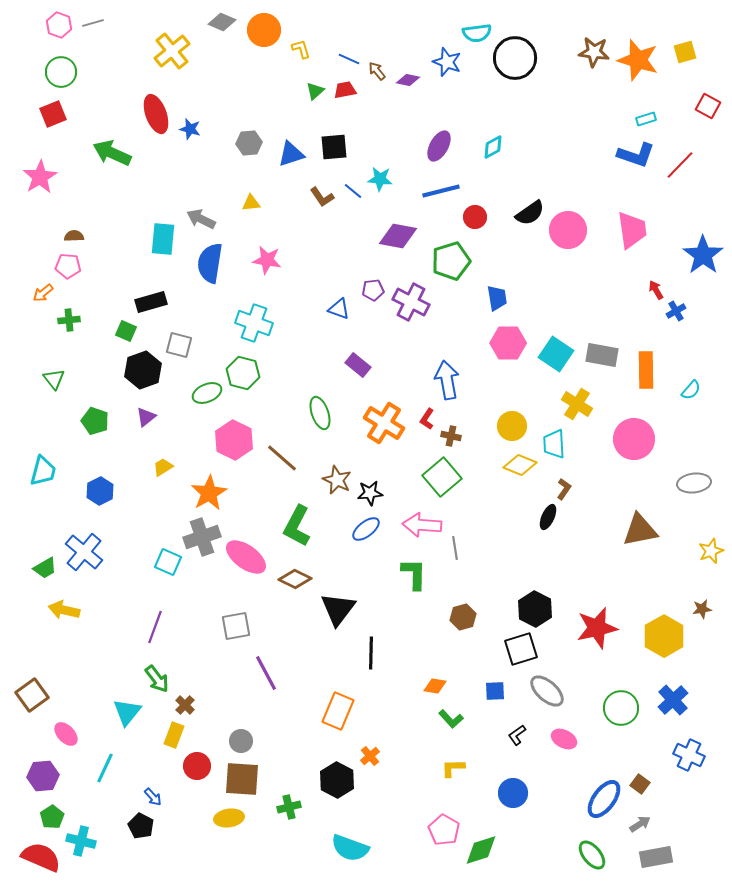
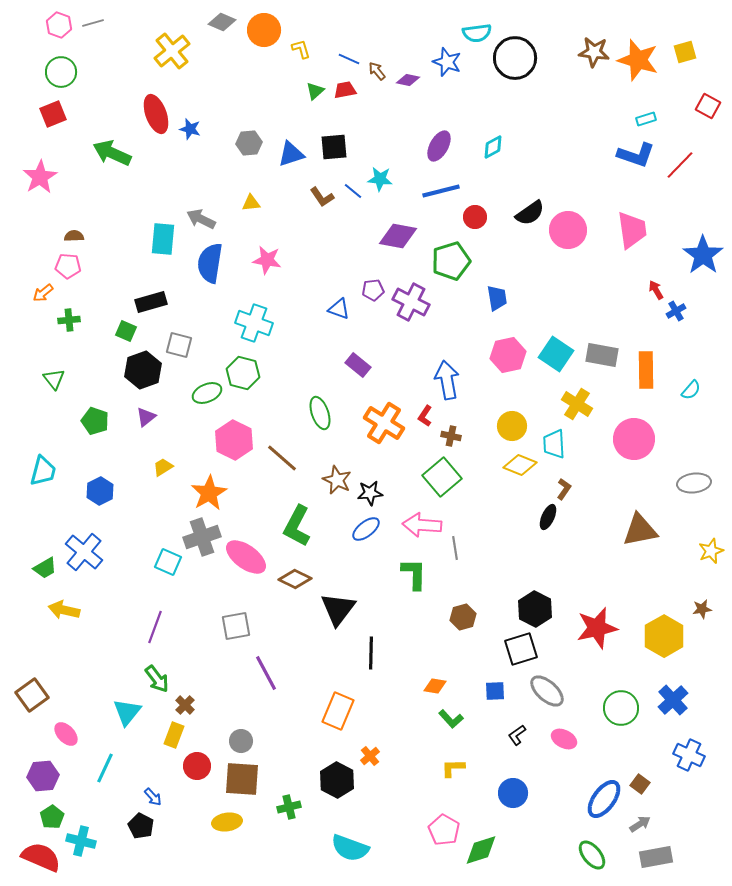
pink hexagon at (508, 343): moved 12 px down; rotated 12 degrees counterclockwise
red L-shape at (427, 419): moved 2 px left, 3 px up
yellow ellipse at (229, 818): moved 2 px left, 4 px down
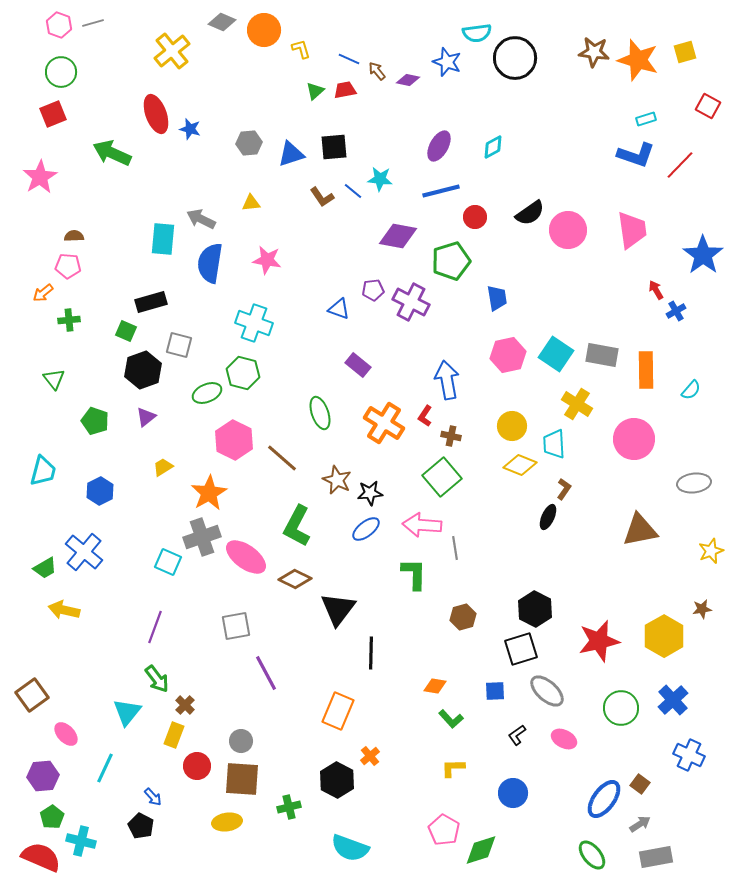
red star at (597, 628): moved 2 px right, 13 px down
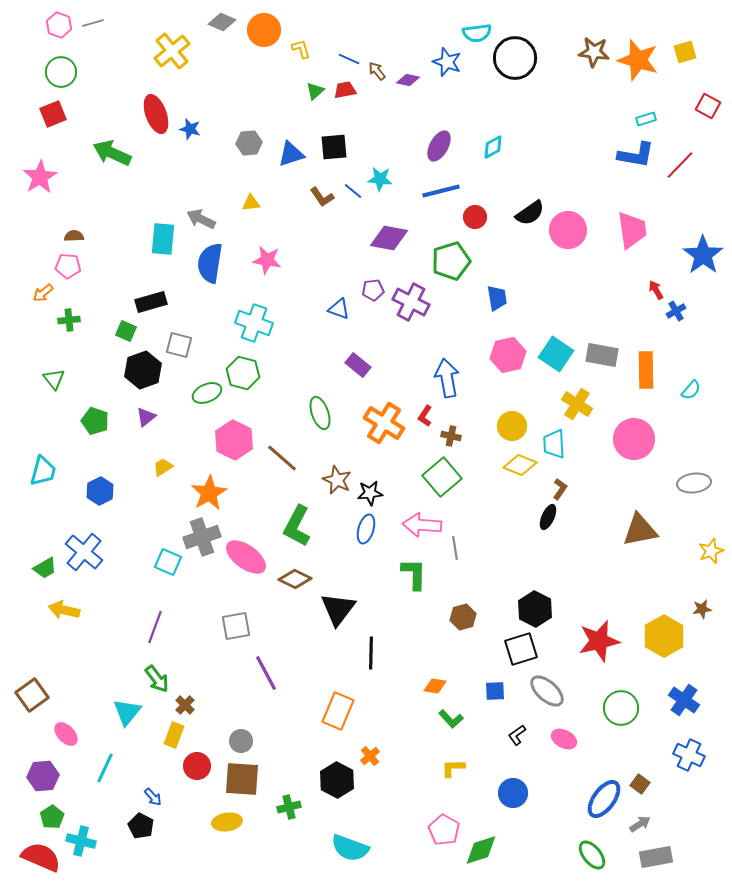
blue L-shape at (636, 155): rotated 9 degrees counterclockwise
purple diamond at (398, 236): moved 9 px left, 2 px down
blue arrow at (447, 380): moved 2 px up
brown L-shape at (564, 489): moved 4 px left
blue ellipse at (366, 529): rotated 36 degrees counterclockwise
blue cross at (673, 700): moved 11 px right; rotated 12 degrees counterclockwise
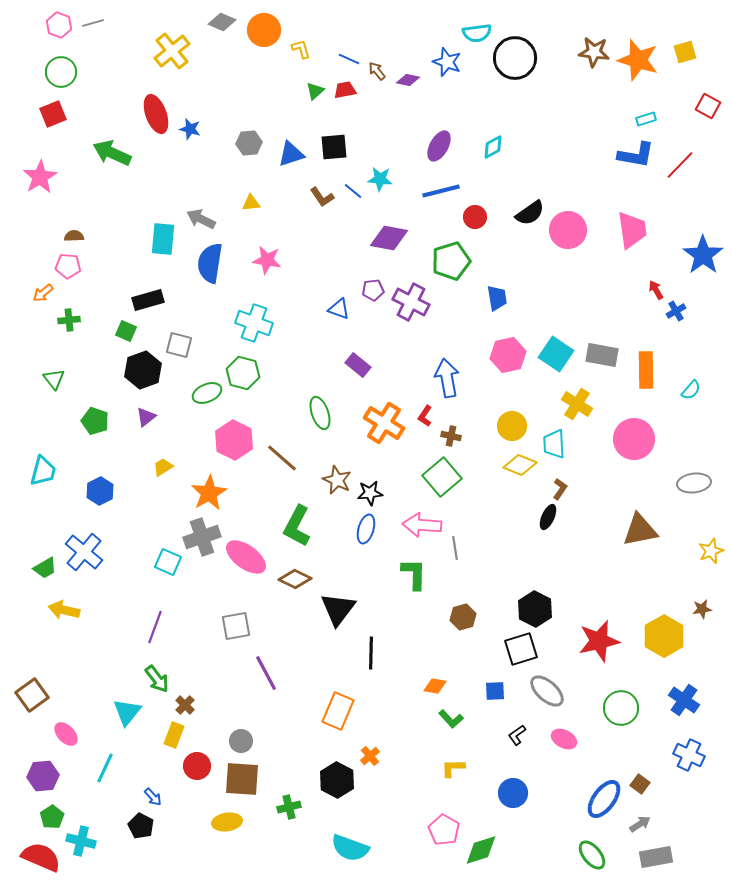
black rectangle at (151, 302): moved 3 px left, 2 px up
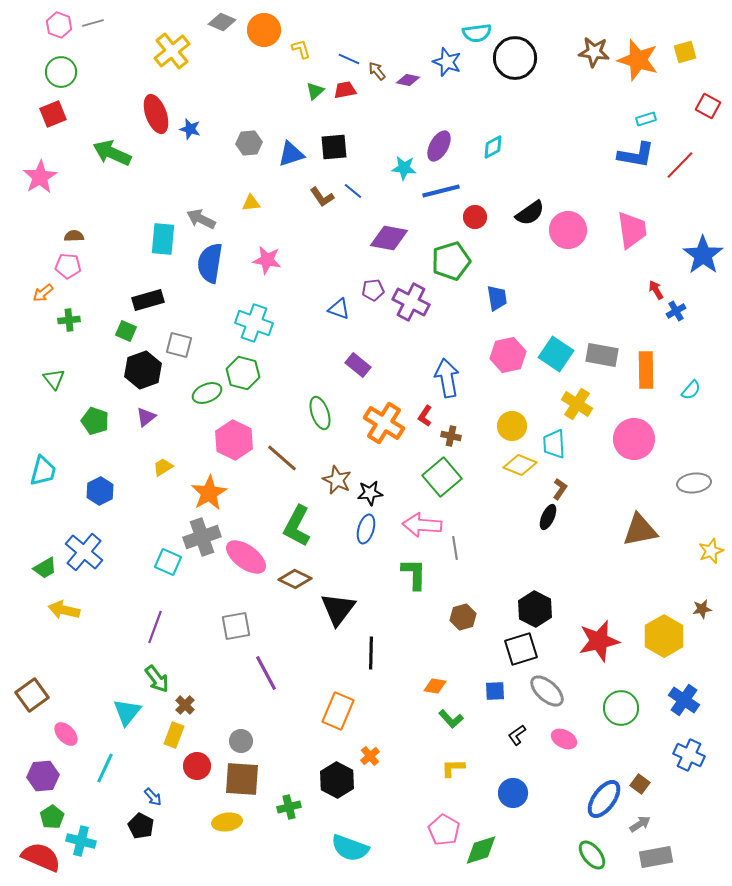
cyan star at (380, 179): moved 24 px right, 11 px up
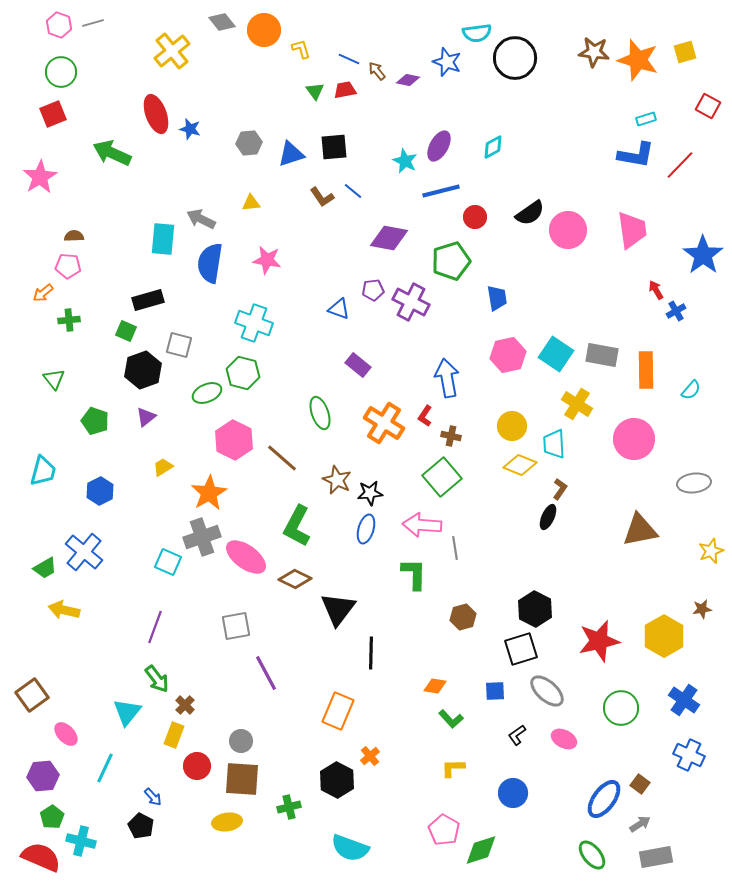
gray diamond at (222, 22): rotated 28 degrees clockwise
green triangle at (315, 91): rotated 24 degrees counterclockwise
cyan star at (404, 168): moved 1 px right, 7 px up; rotated 20 degrees clockwise
